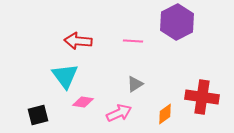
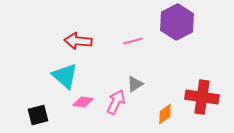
pink line: rotated 18 degrees counterclockwise
cyan triangle: rotated 12 degrees counterclockwise
pink arrow: moved 3 px left, 11 px up; rotated 40 degrees counterclockwise
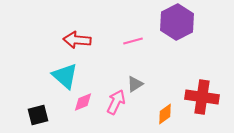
red arrow: moved 1 px left, 1 px up
pink diamond: rotated 30 degrees counterclockwise
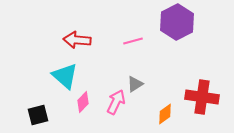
pink diamond: rotated 25 degrees counterclockwise
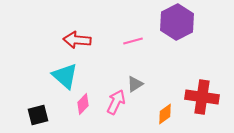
pink diamond: moved 2 px down
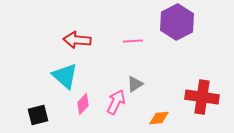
pink line: rotated 12 degrees clockwise
orange diamond: moved 6 px left, 4 px down; rotated 30 degrees clockwise
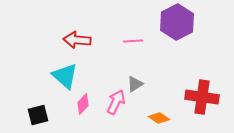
orange diamond: rotated 40 degrees clockwise
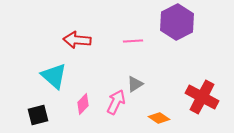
cyan triangle: moved 11 px left
red cross: rotated 20 degrees clockwise
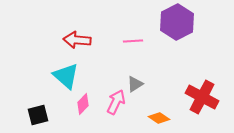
cyan triangle: moved 12 px right
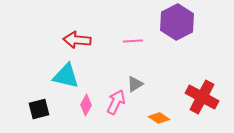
cyan triangle: rotated 28 degrees counterclockwise
pink diamond: moved 3 px right, 1 px down; rotated 15 degrees counterclockwise
black square: moved 1 px right, 6 px up
